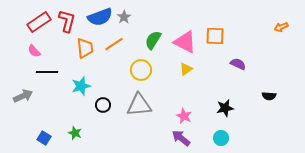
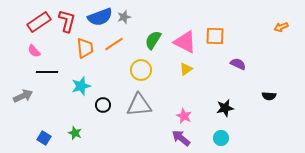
gray star: rotated 16 degrees clockwise
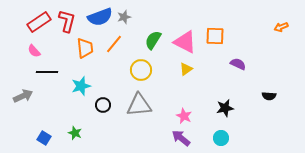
orange line: rotated 18 degrees counterclockwise
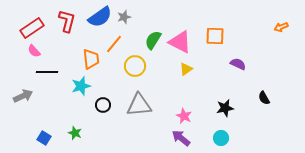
blue semicircle: rotated 15 degrees counterclockwise
red rectangle: moved 7 px left, 6 px down
pink triangle: moved 5 px left
orange trapezoid: moved 6 px right, 11 px down
yellow circle: moved 6 px left, 4 px up
black semicircle: moved 5 px left, 2 px down; rotated 56 degrees clockwise
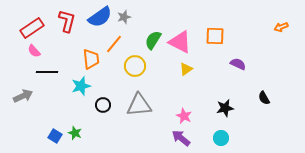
blue square: moved 11 px right, 2 px up
